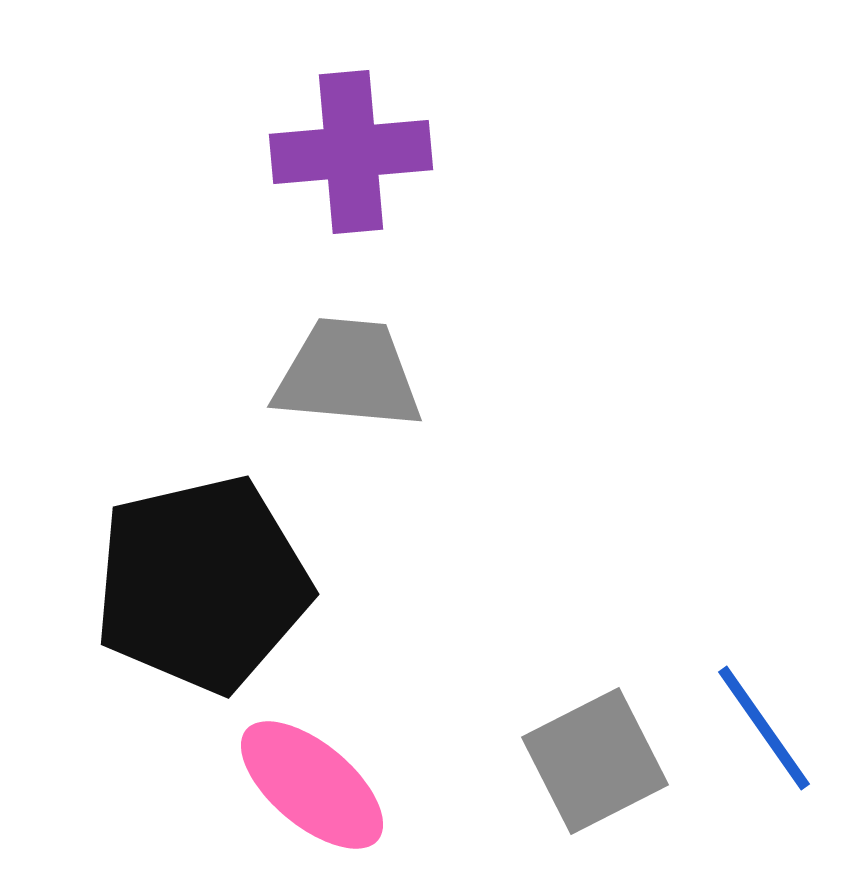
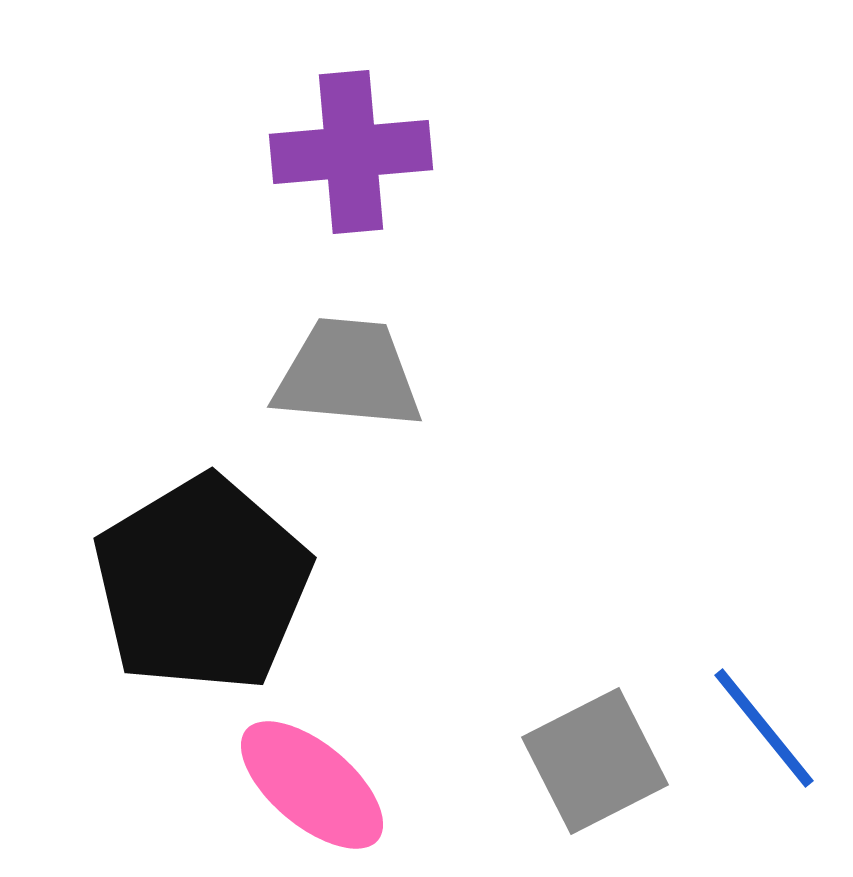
black pentagon: rotated 18 degrees counterclockwise
blue line: rotated 4 degrees counterclockwise
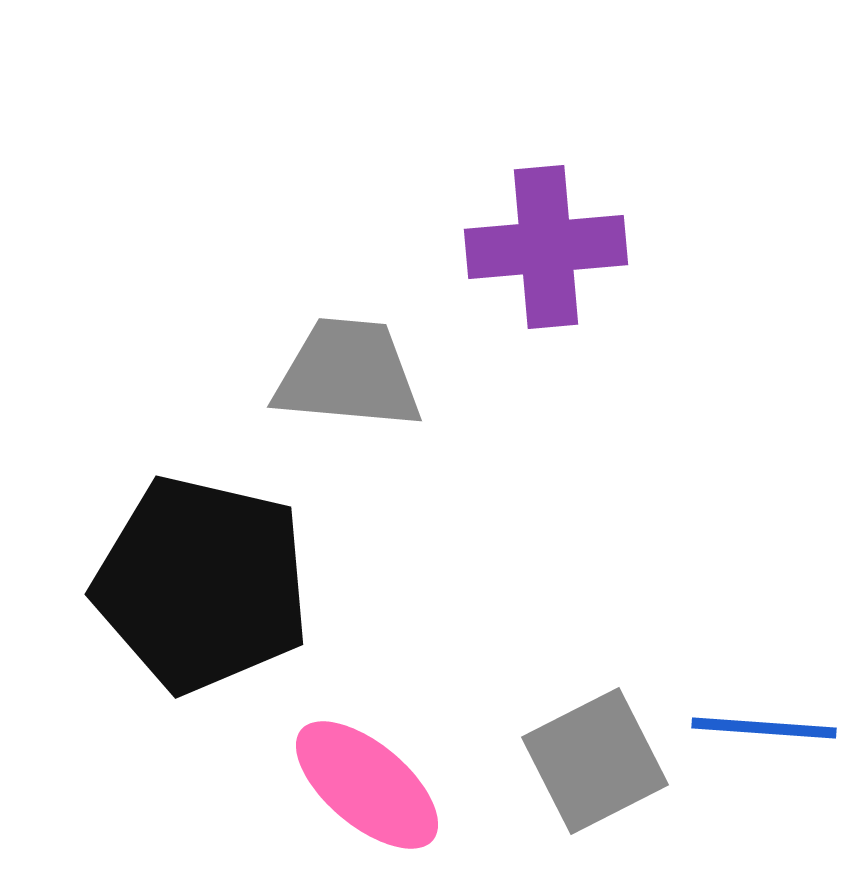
purple cross: moved 195 px right, 95 px down
black pentagon: rotated 28 degrees counterclockwise
blue line: rotated 47 degrees counterclockwise
pink ellipse: moved 55 px right
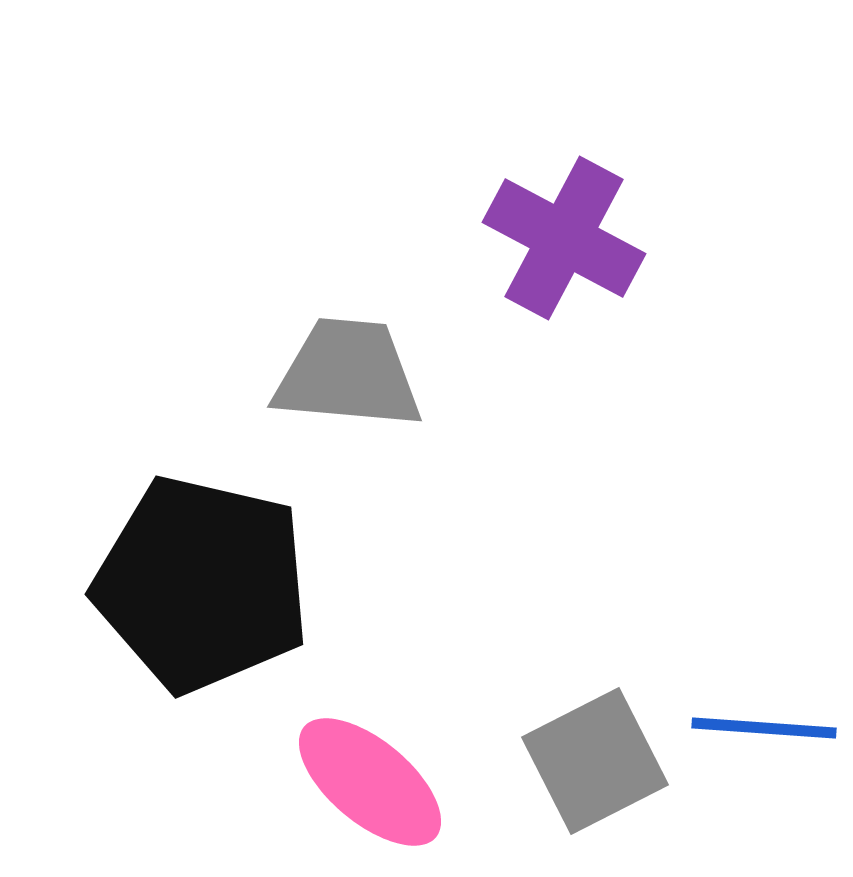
purple cross: moved 18 px right, 9 px up; rotated 33 degrees clockwise
pink ellipse: moved 3 px right, 3 px up
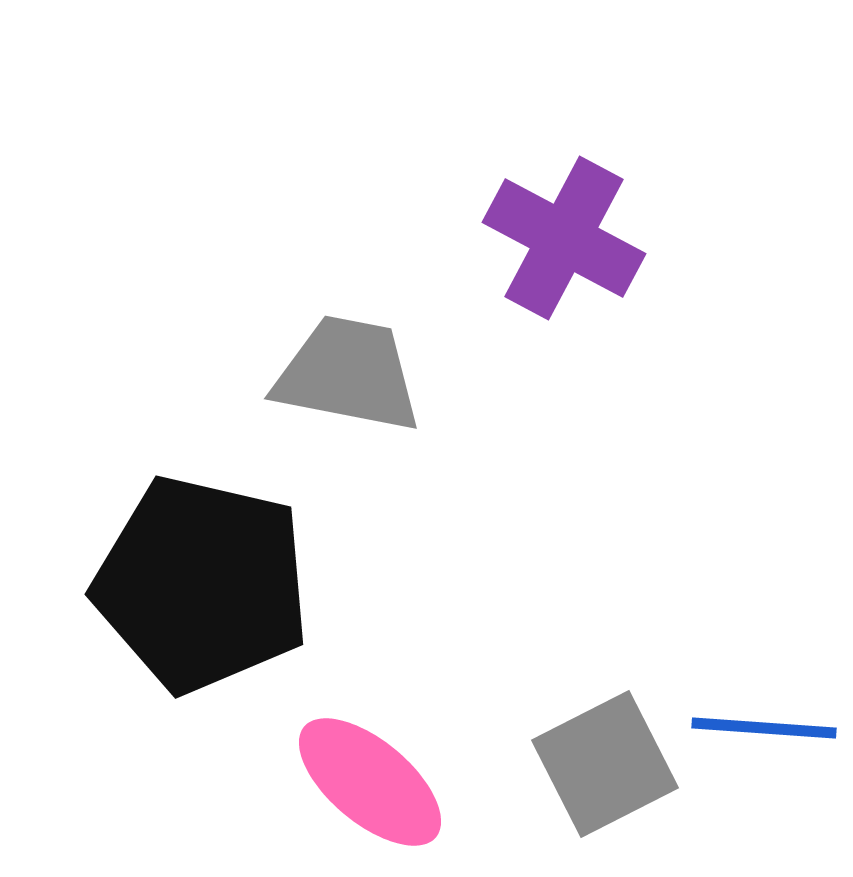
gray trapezoid: rotated 6 degrees clockwise
gray square: moved 10 px right, 3 px down
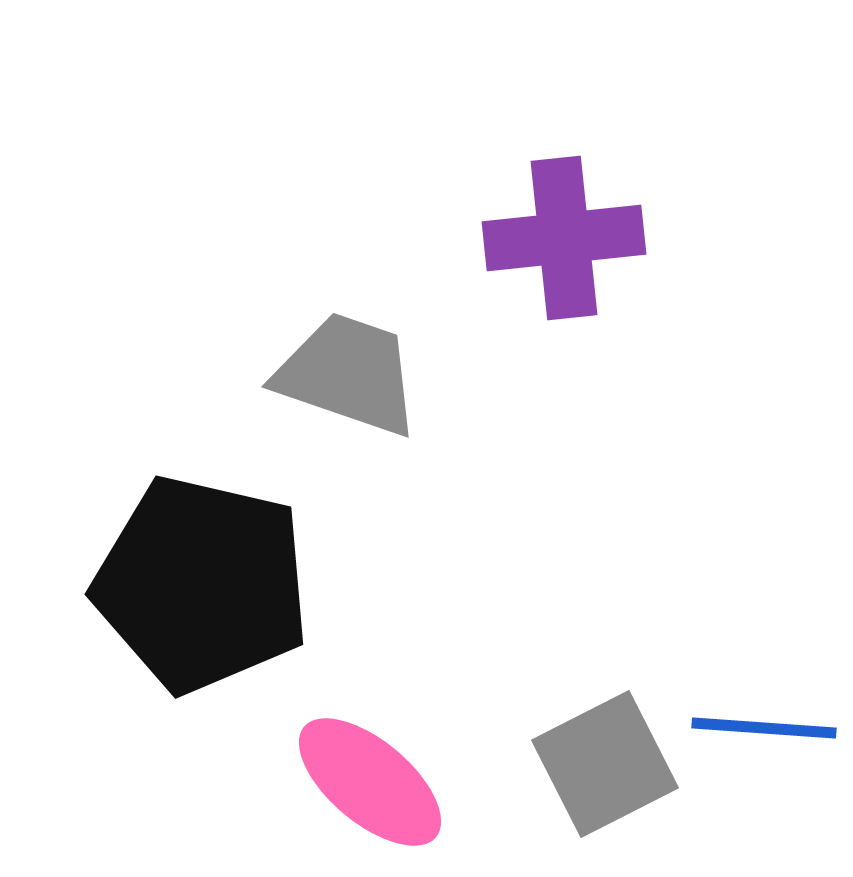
purple cross: rotated 34 degrees counterclockwise
gray trapezoid: rotated 8 degrees clockwise
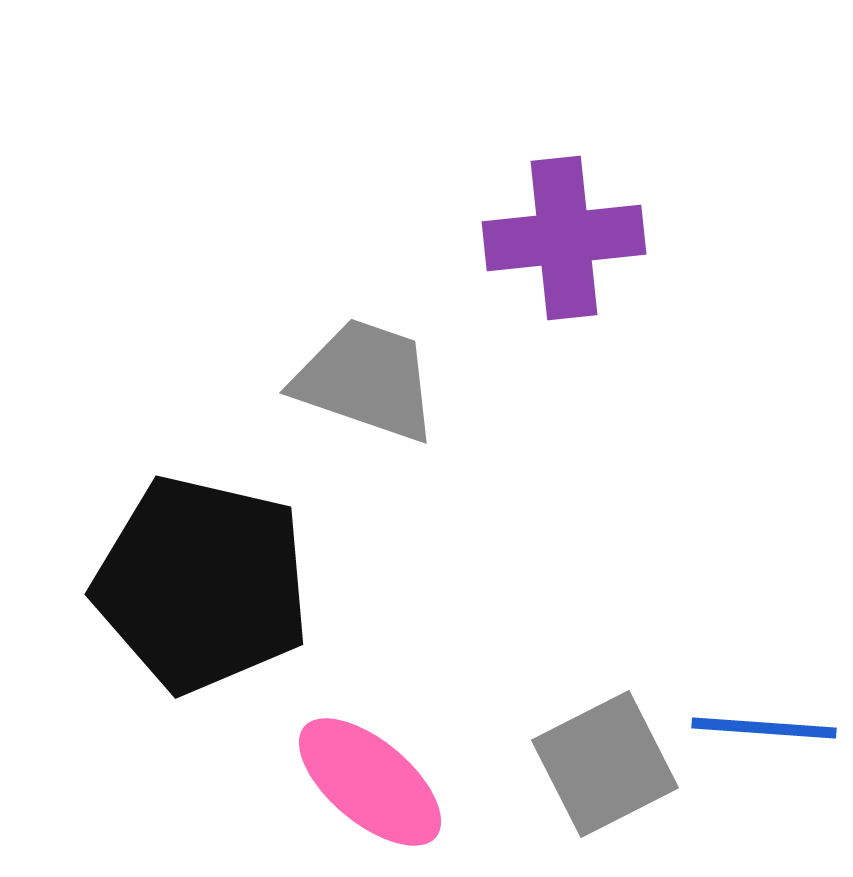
gray trapezoid: moved 18 px right, 6 px down
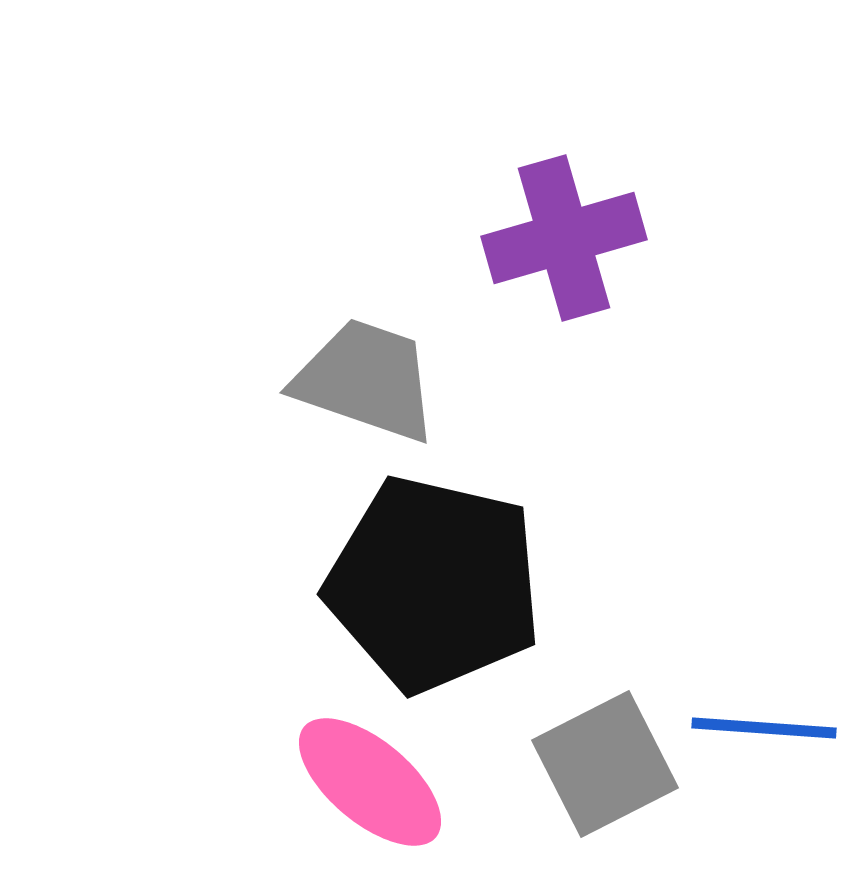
purple cross: rotated 10 degrees counterclockwise
black pentagon: moved 232 px right
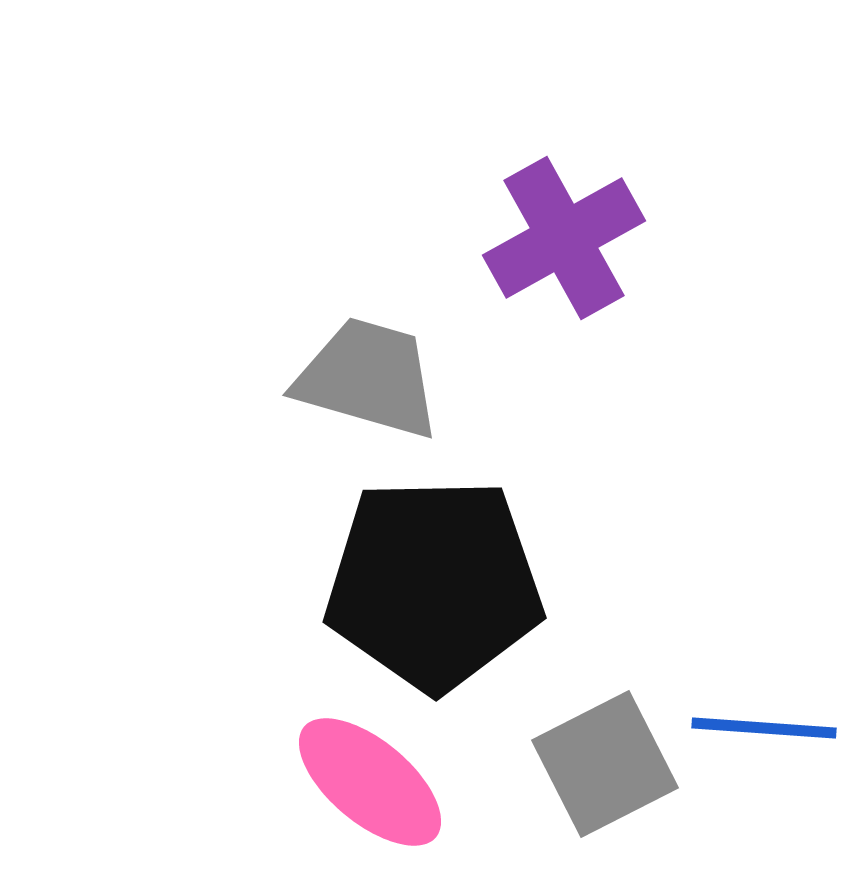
purple cross: rotated 13 degrees counterclockwise
gray trapezoid: moved 2 px right, 2 px up; rotated 3 degrees counterclockwise
black pentagon: rotated 14 degrees counterclockwise
